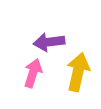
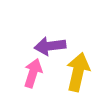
purple arrow: moved 1 px right, 4 px down
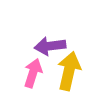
yellow arrow: moved 9 px left, 1 px up
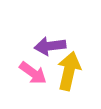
pink arrow: rotated 108 degrees clockwise
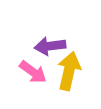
pink arrow: moved 1 px up
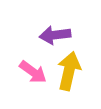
purple arrow: moved 5 px right, 11 px up
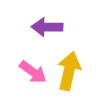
purple arrow: moved 8 px left, 8 px up; rotated 8 degrees clockwise
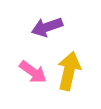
purple arrow: rotated 20 degrees counterclockwise
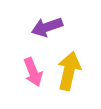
pink arrow: rotated 32 degrees clockwise
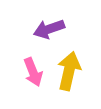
purple arrow: moved 2 px right, 2 px down
